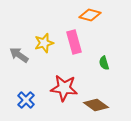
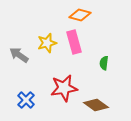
orange diamond: moved 10 px left
yellow star: moved 3 px right
green semicircle: rotated 24 degrees clockwise
red star: rotated 16 degrees counterclockwise
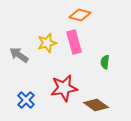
green semicircle: moved 1 px right, 1 px up
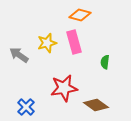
blue cross: moved 7 px down
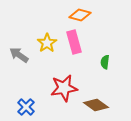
yellow star: rotated 18 degrees counterclockwise
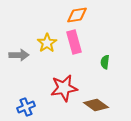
orange diamond: moved 3 px left; rotated 25 degrees counterclockwise
gray arrow: rotated 144 degrees clockwise
blue cross: rotated 24 degrees clockwise
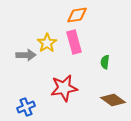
gray arrow: moved 7 px right
brown diamond: moved 17 px right, 5 px up
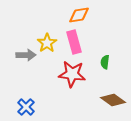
orange diamond: moved 2 px right
red star: moved 8 px right, 14 px up; rotated 16 degrees clockwise
blue cross: rotated 24 degrees counterclockwise
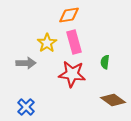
orange diamond: moved 10 px left
gray arrow: moved 8 px down
